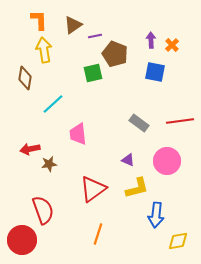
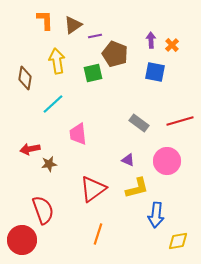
orange L-shape: moved 6 px right
yellow arrow: moved 13 px right, 11 px down
red line: rotated 8 degrees counterclockwise
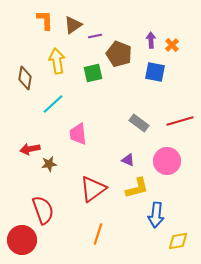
brown pentagon: moved 4 px right
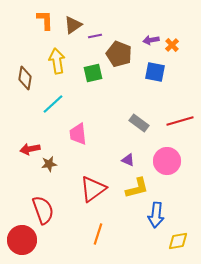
purple arrow: rotated 98 degrees counterclockwise
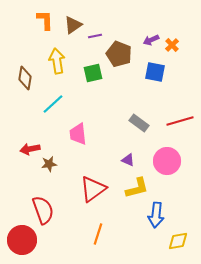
purple arrow: rotated 14 degrees counterclockwise
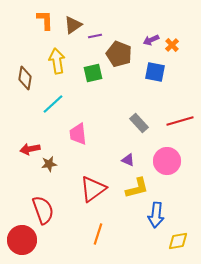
gray rectangle: rotated 12 degrees clockwise
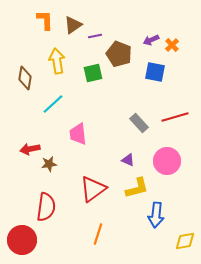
red line: moved 5 px left, 4 px up
red semicircle: moved 3 px right, 3 px up; rotated 28 degrees clockwise
yellow diamond: moved 7 px right
